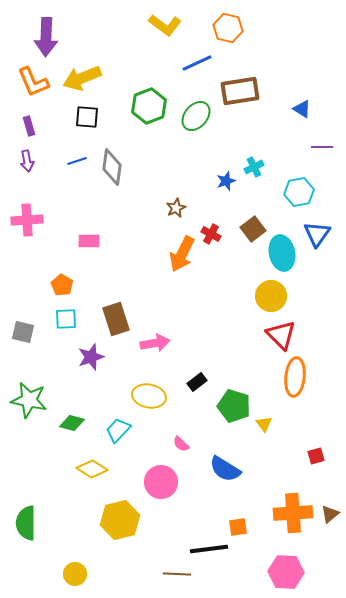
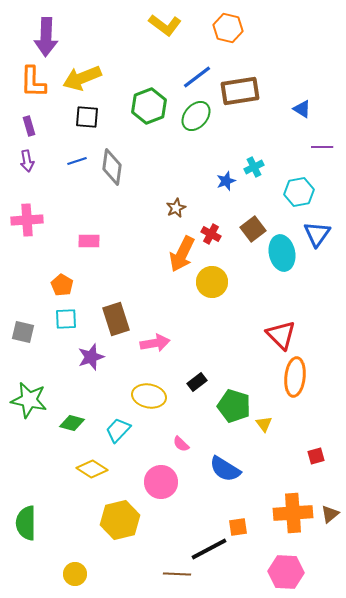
blue line at (197, 63): moved 14 px down; rotated 12 degrees counterclockwise
orange L-shape at (33, 82): rotated 24 degrees clockwise
yellow circle at (271, 296): moved 59 px left, 14 px up
black line at (209, 549): rotated 21 degrees counterclockwise
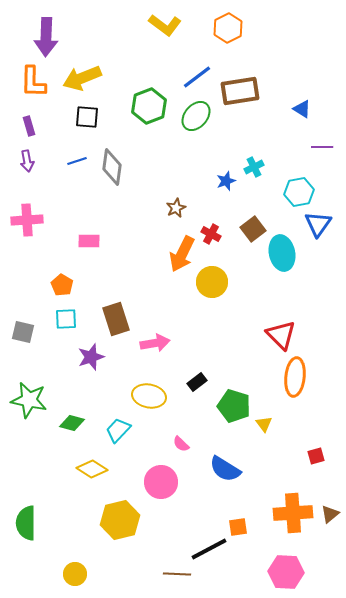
orange hexagon at (228, 28): rotated 20 degrees clockwise
blue triangle at (317, 234): moved 1 px right, 10 px up
